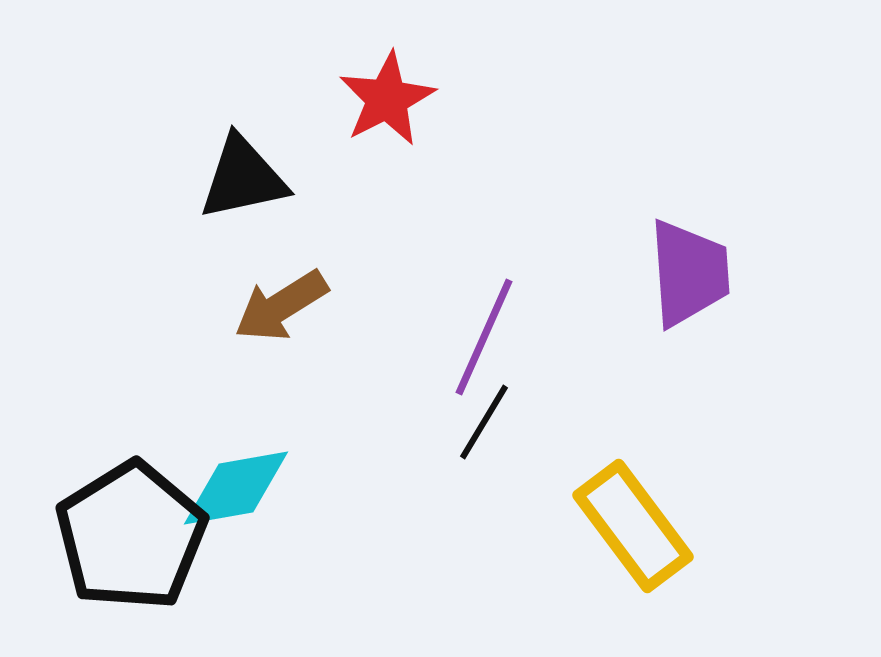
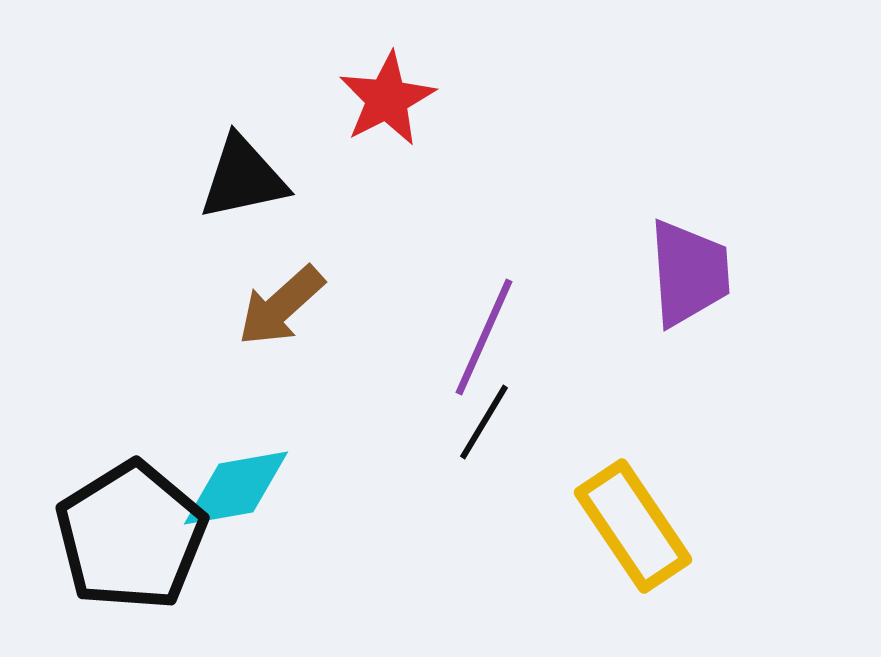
brown arrow: rotated 10 degrees counterclockwise
yellow rectangle: rotated 3 degrees clockwise
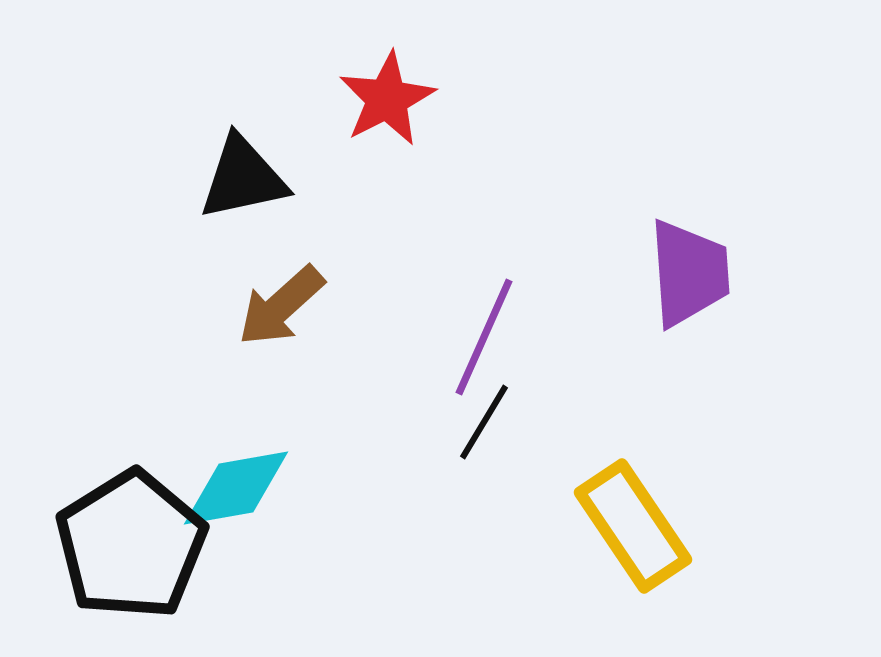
black pentagon: moved 9 px down
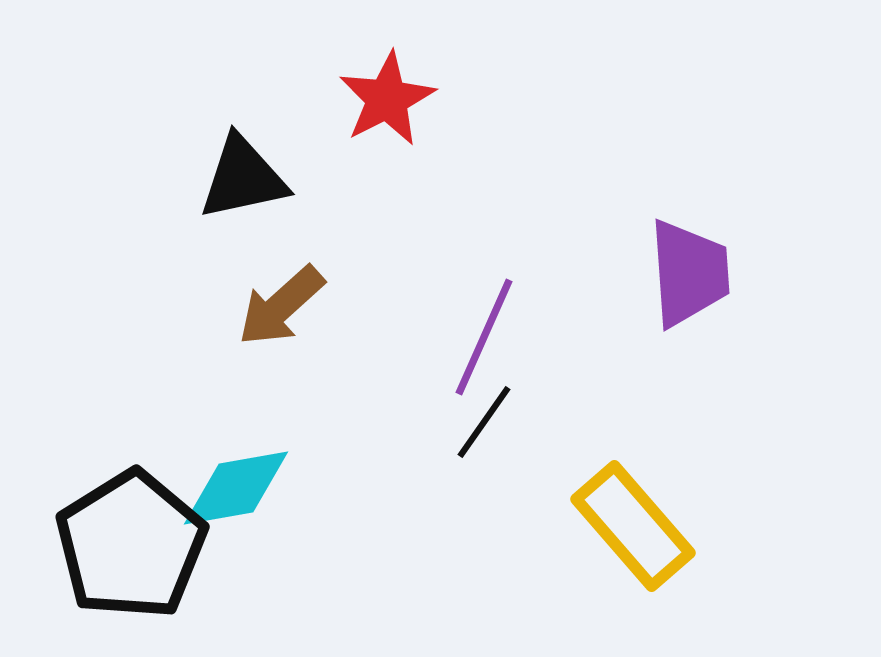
black line: rotated 4 degrees clockwise
yellow rectangle: rotated 7 degrees counterclockwise
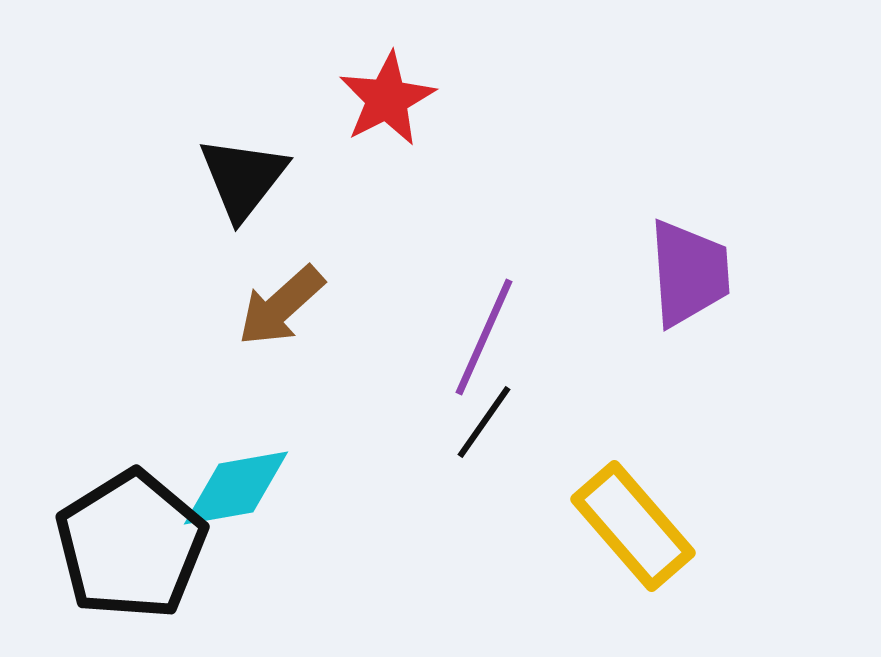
black triangle: rotated 40 degrees counterclockwise
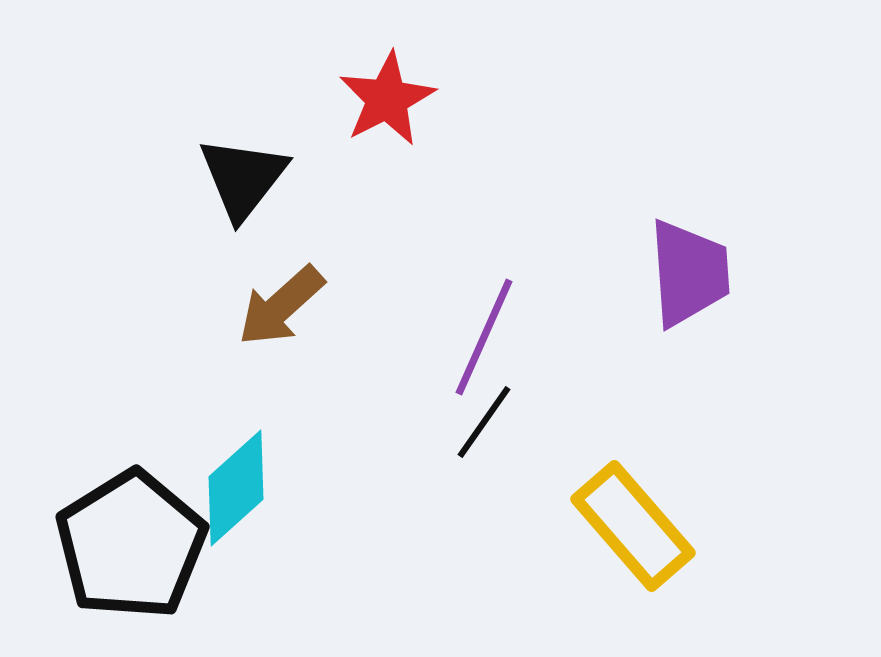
cyan diamond: rotated 32 degrees counterclockwise
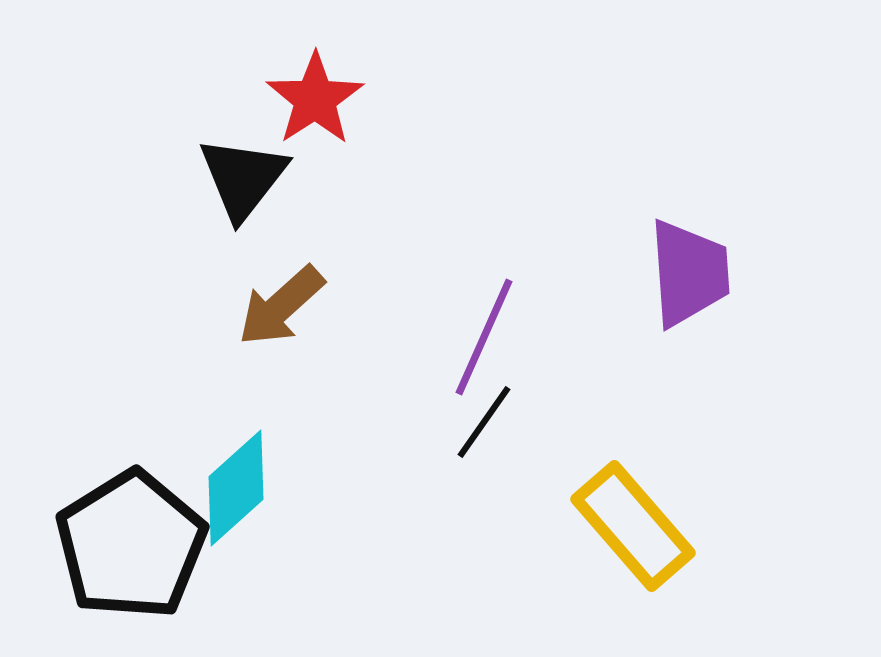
red star: moved 72 px left; rotated 6 degrees counterclockwise
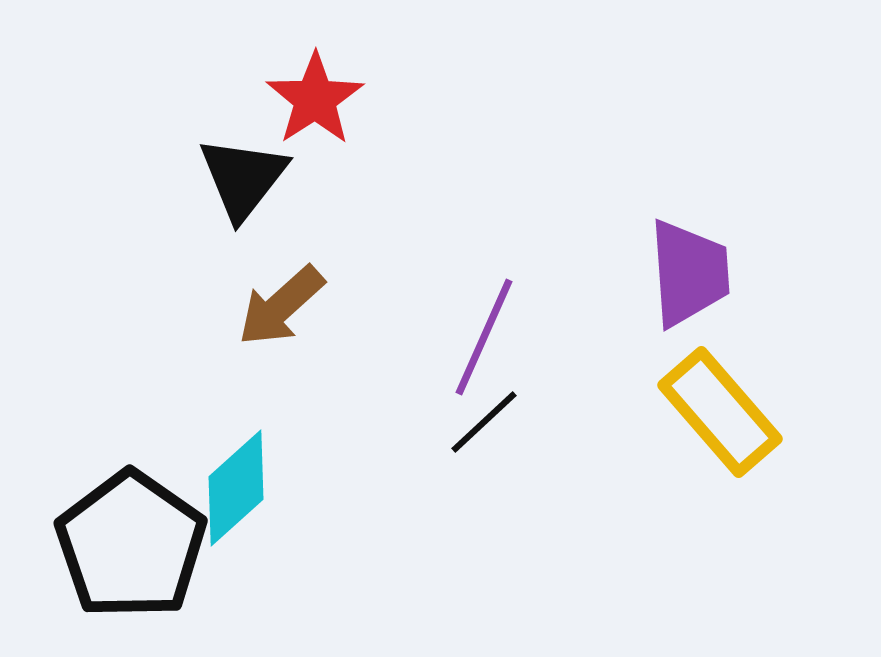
black line: rotated 12 degrees clockwise
yellow rectangle: moved 87 px right, 114 px up
black pentagon: rotated 5 degrees counterclockwise
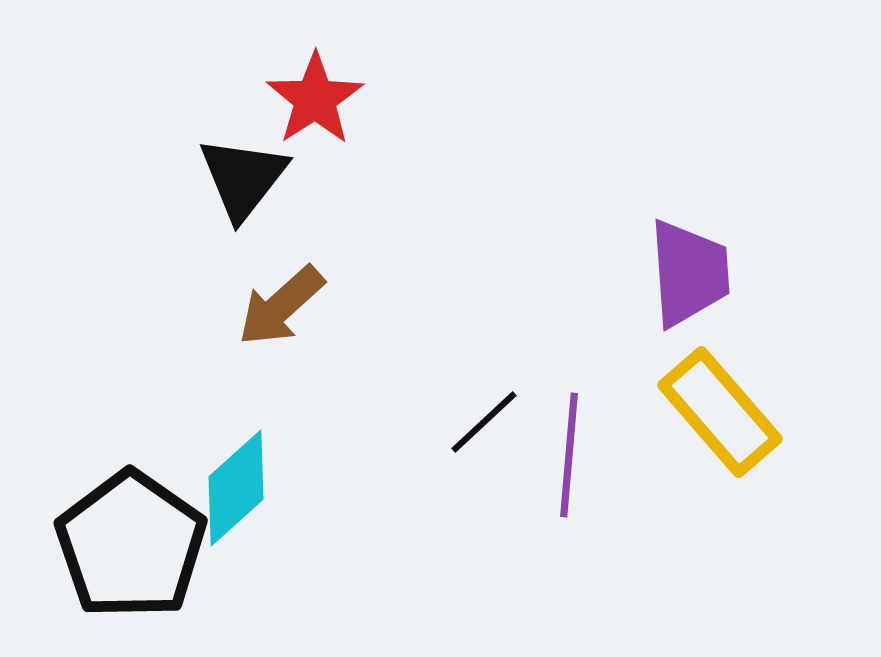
purple line: moved 85 px right, 118 px down; rotated 19 degrees counterclockwise
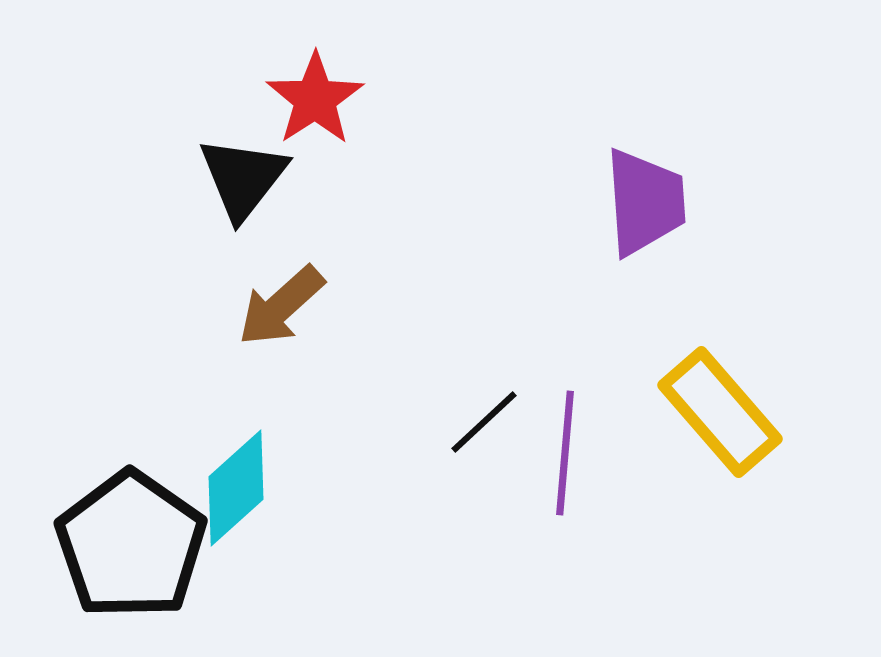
purple trapezoid: moved 44 px left, 71 px up
purple line: moved 4 px left, 2 px up
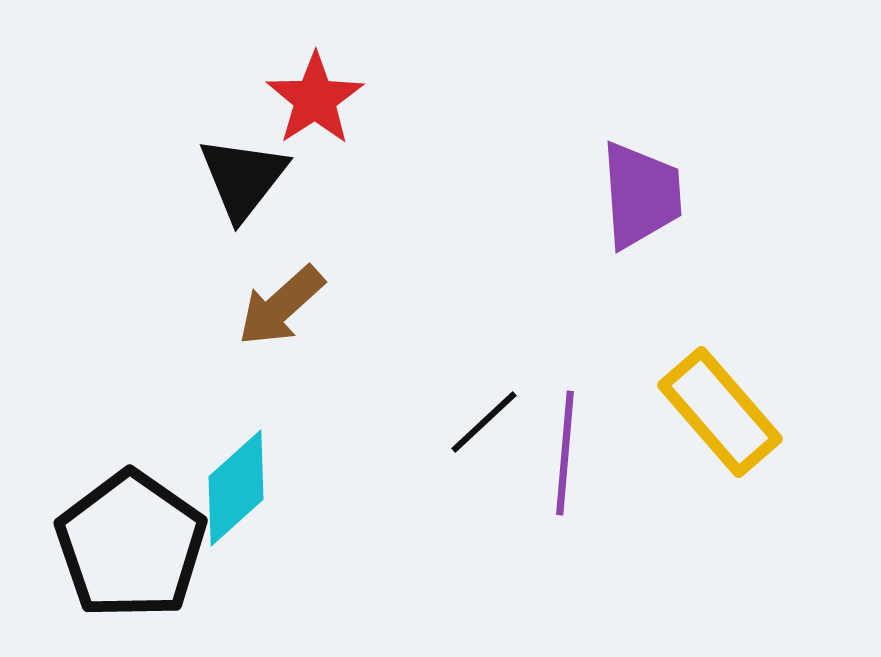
purple trapezoid: moved 4 px left, 7 px up
